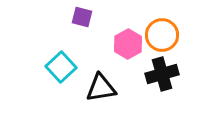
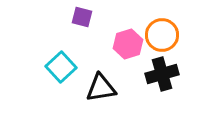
pink hexagon: rotated 12 degrees clockwise
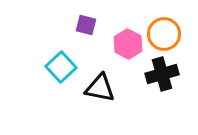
purple square: moved 4 px right, 8 px down
orange circle: moved 2 px right, 1 px up
pink hexagon: rotated 16 degrees counterclockwise
black triangle: moved 1 px left; rotated 20 degrees clockwise
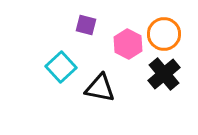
black cross: moved 2 px right; rotated 24 degrees counterclockwise
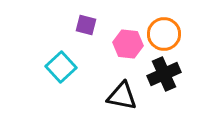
pink hexagon: rotated 20 degrees counterclockwise
black cross: rotated 16 degrees clockwise
black triangle: moved 22 px right, 8 px down
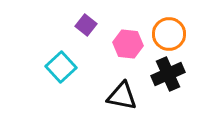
purple square: rotated 25 degrees clockwise
orange circle: moved 5 px right
black cross: moved 4 px right
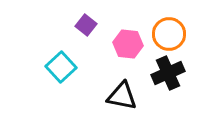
black cross: moved 1 px up
